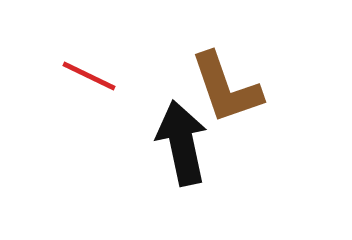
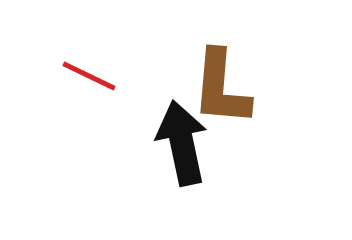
brown L-shape: moved 5 px left; rotated 24 degrees clockwise
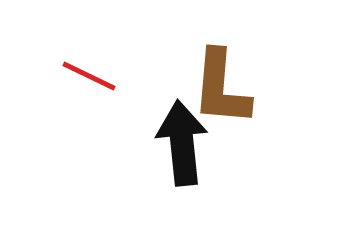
black arrow: rotated 6 degrees clockwise
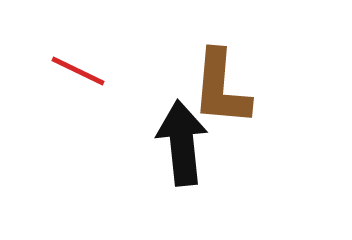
red line: moved 11 px left, 5 px up
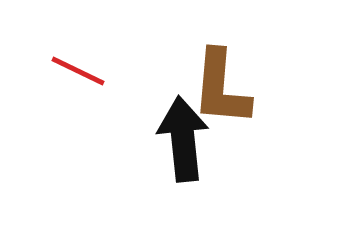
black arrow: moved 1 px right, 4 px up
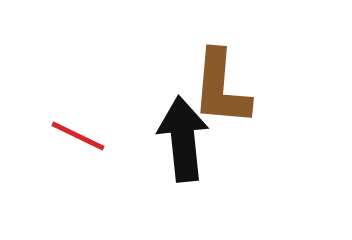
red line: moved 65 px down
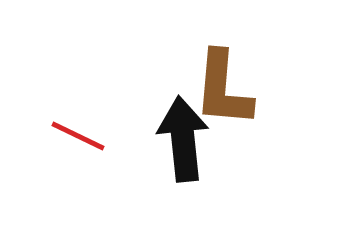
brown L-shape: moved 2 px right, 1 px down
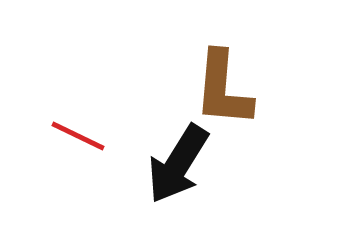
black arrow: moved 5 px left, 25 px down; rotated 142 degrees counterclockwise
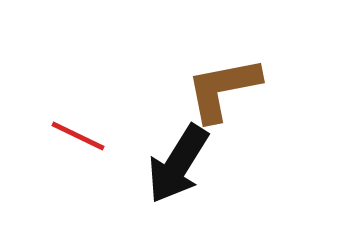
brown L-shape: rotated 74 degrees clockwise
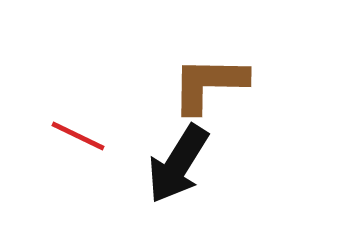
brown L-shape: moved 14 px left, 5 px up; rotated 12 degrees clockwise
